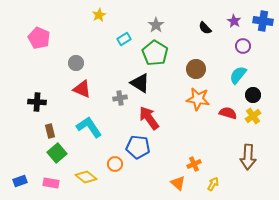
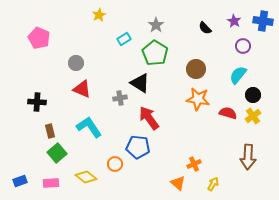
pink rectangle: rotated 14 degrees counterclockwise
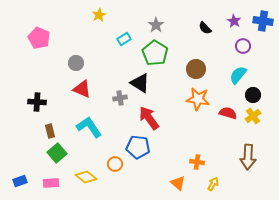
orange cross: moved 3 px right, 2 px up; rotated 32 degrees clockwise
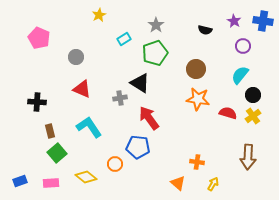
black semicircle: moved 2 px down; rotated 32 degrees counterclockwise
green pentagon: rotated 20 degrees clockwise
gray circle: moved 6 px up
cyan semicircle: moved 2 px right
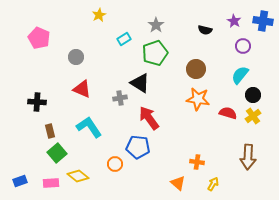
yellow diamond: moved 8 px left, 1 px up
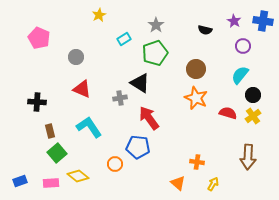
orange star: moved 2 px left, 1 px up; rotated 15 degrees clockwise
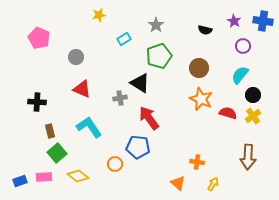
yellow star: rotated 16 degrees clockwise
green pentagon: moved 4 px right, 3 px down
brown circle: moved 3 px right, 1 px up
orange star: moved 5 px right, 1 px down
pink rectangle: moved 7 px left, 6 px up
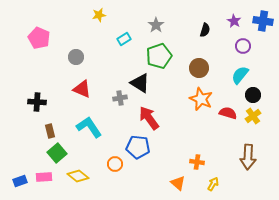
black semicircle: rotated 88 degrees counterclockwise
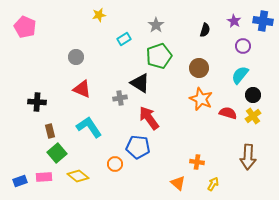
pink pentagon: moved 14 px left, 11 px up
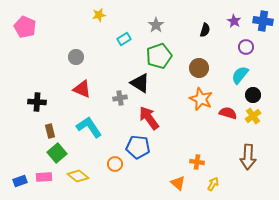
purple circle: moved 3 px right, 1 px down
